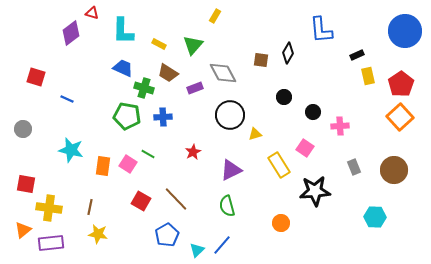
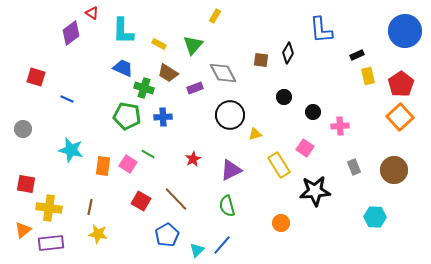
red triangle at (92, 13): rotated 16 degrees clockwise
red star at (193, 152): moved 7 px down
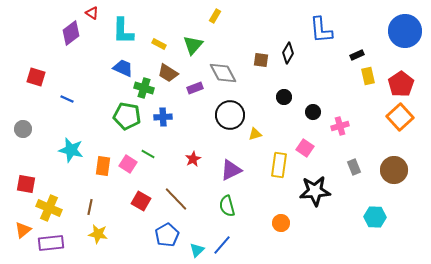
pink cross at (340, 126): rotated 12 degrees counterclockwise
yellow rectangle at (279, 165): rotated 40 degrees clockwise
yellow cross at (49, 208): rotated 15 degrees clockwise
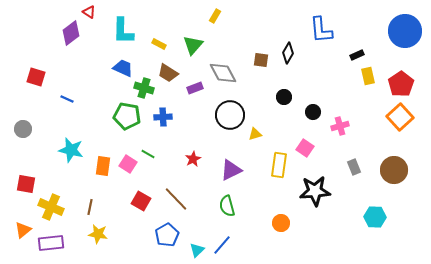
red triangle at (92, 13): moved 3 px left, 1 px up
yellow cross at (49, 208): moved 2 px right, 1 px up
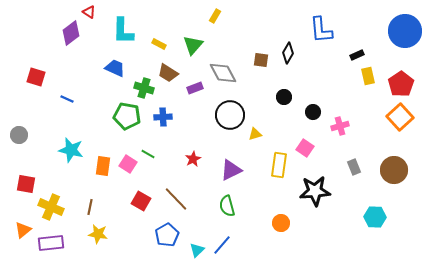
blue trapezoid at (123, 68): moved 8 px left
gray circle at (23, 129): moved 4 px left, 6 px down
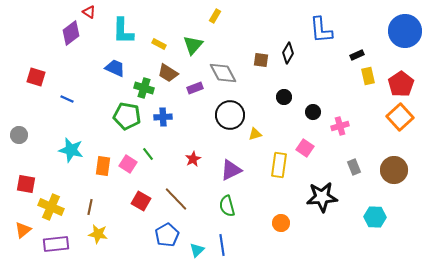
green line at (148, 154): rotated 24 degrees clockwise
black star at (315, 191): moved 7 px right, 6 px down
purple rectangle at (51, 243): moved 5 px right, 1 px down
blue line at (222, 245): rotated 50 degrees counterclockwise
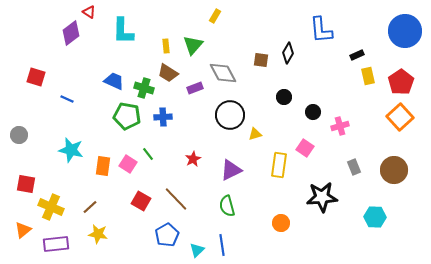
yellow rectangle at (159, 44): moved 7 px right, 2 px down; rotated 56 degrees clockwise
blue trapezoid at (115, 68): moved 1 px left, 13 px down
red pentagon at (401, 84): moved 2 px up
brown line at (90, 207): rotated 35 degrees clockwise
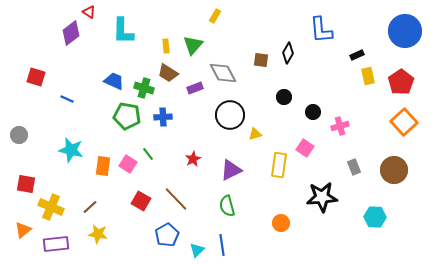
orange square at (400, 117): moved 4 px right, 5 px down
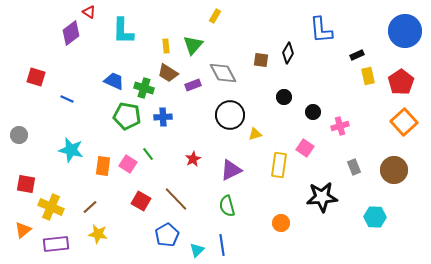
purple rectangle at (195, 88): moved 2 px left, 3 px up
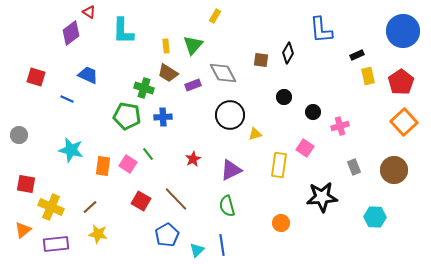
blue circle at (405, 31): moved 2 px left
blue trapezoid at (114, 81): moved 26 px left, 6 px up
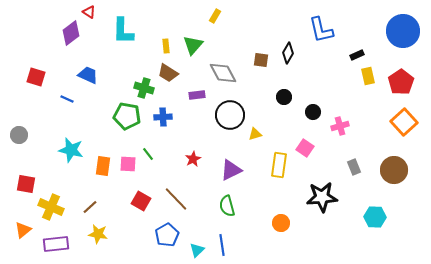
blue L-shape at (321, 30): rotated 8 degrees counterclockwise
purple rectangle at (193, 85): moved 4 px right, 10 px down; rotated 14 degrees clockwise
pink square at (128, 164): rotated 30 degrees counterclockwise
